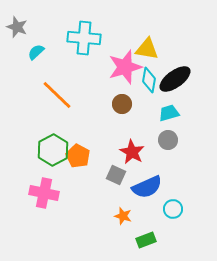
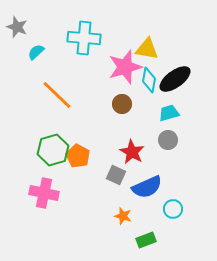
green hexagon: rotated 12 degrees clockwise
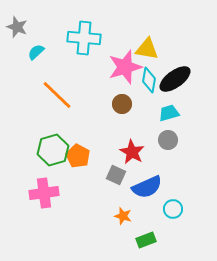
pink cross: rotated 20 degrees counterclockwise
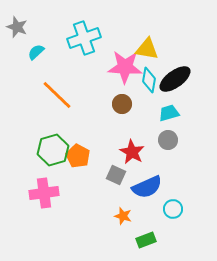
cyan cross: rotated 24 degrees counterclockwise
pink star: rotated 20 degrees clockwise
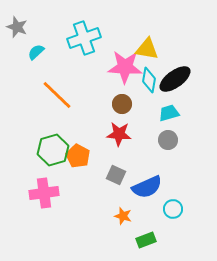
red star: moved 13 px left, 18 px up; rotated 25 degrees counterclockwise
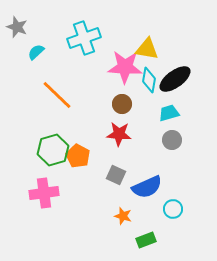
gray circle: moved 4 px right
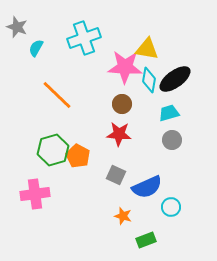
cyan semicircle: moved 4 px up; rotated 18 degrees counterclockwise
pink cross: moved 9 px left, 1 px down
cyan circle: moved 2 px left, 2 px up
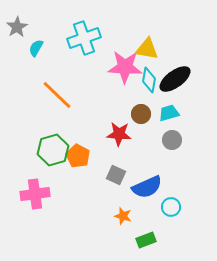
gray star: rotated 20 degrees clockwise
brown circle: moved 19 px right, 10 px down
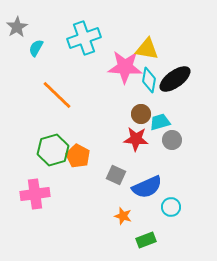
cyan trapezoid: moved 9 px left, 9 px down
red star: moved 17 px right, 5 px down
